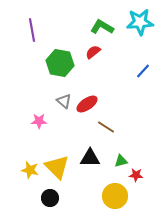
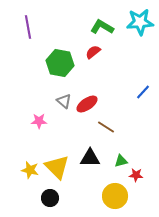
purple line: moved 4 px left, 3 px up
blue line: moved 21 px down
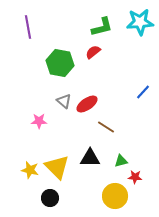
green L-shape: rotated 135 degrees clockwise
red star: moved 1 px left, 2 px down
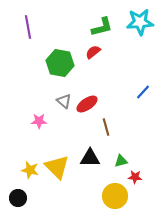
brown line: rotated 42 degrees clockwise
black circle: moved 32 px left
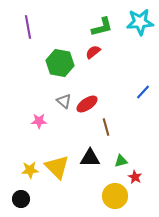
yellow star: rotated 18 degrees counterclockwise
red star: rotated 24 degrees clockwise
black circle: moved 3 px right, 1 px down
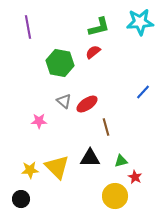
green L-shape: moved 3 px left
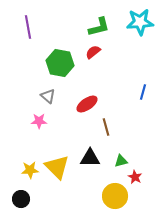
blue line: rotated 28 degrees counterclockwise
gray triangle: moved 16 px left, 5 px up
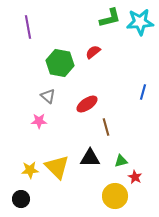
green L-shape: moved 11 px right, 9 px up
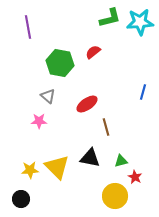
black triangle: rotated 10 degrees clockwise
